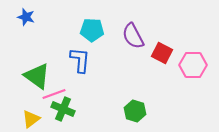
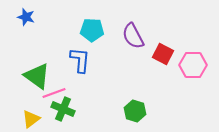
red square: moved 1 px right, 1 px down
pink line: moved 1 px up
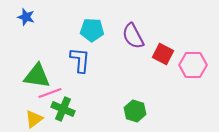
green triangle: rotated 28 degrees counterclockwise
pink line: moved 4 px left
yellow triangle: moved 3 px right
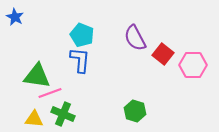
blue star: moved 11 px left; rotated 12 degrees clockwise
cyan pentagon: moved 10 px left, 5 px down; rotated 20 degrees clockwise
purple semicircle: moved 2 px right, 2 px down
red square: rotated 10 degrees clockwise
green cross: moved 5 px down
yellow triangle: rotated 42 degrees clockwise
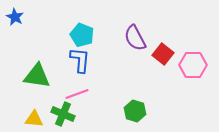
pink line: moved 27 px right, 1 px down
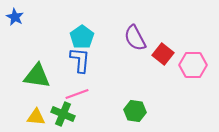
cyan pentagon: moved 2 px down; rotated 15 degrees clockwise
green hexagon: rotated 10 degrees counterclockwise
yellow triangle: moved 2 px right, 2 px up
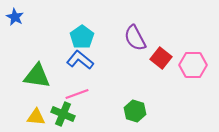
red square: moved 2 px left, 4 px down
blue L-shape: rotated 56 degrees counterclockwise
green hexagon: rotated 10 degrees clockwise
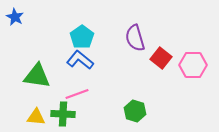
purple semicircle: rotated 12 degrees clockwise
green cross: rotated 20 degrees counterclockwise
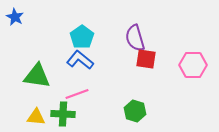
red square: moved 15 px left, 1 px down; rotated 30 degrees counterclockwise
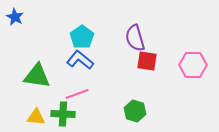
red square: moved 1 px right, 2 px down
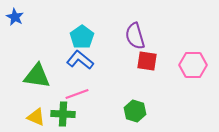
purple semicircle: moved 2 px up
yellow triangle: rotated 18 degrees clockwise
